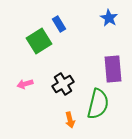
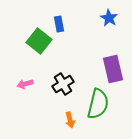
blue rectangle: rotated 21 degrees clockwise
green square: rotated 20 degrees counterclockwise
purple rectangle: rotated 8 degrees counterclockwise
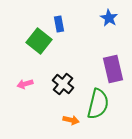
black cross: rotated 20 degrees counterclockwise
orange arrow: moved 1 px right; rotated 63 degrees counterclockwise
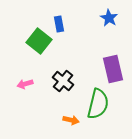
black cross: moved 3 px up
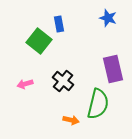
blue star: moved 1 px left; rotated 12 degrees counterclockwise
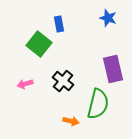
green square: moved 3 px down
orange arrow: moved 1 px down
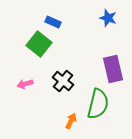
blue rectangle: moved 6 px left, 2 px up; rotated 56 degrees counterclockwise
orange arrow: rotated 77 degrees counterclockwise
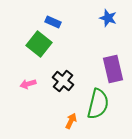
pink arrow: moved 3 px right
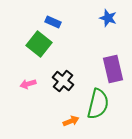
orange arrow: rotated 42 degrees clockwise
